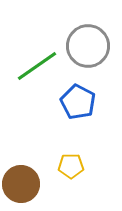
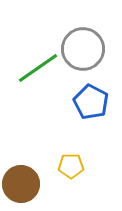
gray circle: moved 5 px left, 3 px down
green line: moved 1 px right, 2 px down
blue pentagon: moved 13 px right
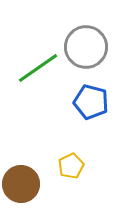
gray circle: moved 3 px right, 2 px up
blue pentagon: rotated 12 degrees counterclockwise
yellow pentagon: rotated 25 degrees counterclockwise
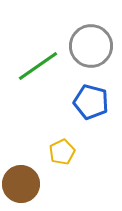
gray circle: moved 5 px right, 1 px up
green line: moved 2 px up
yellow pentagon: moved 9 px left, 14 px up
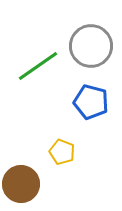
yellow pentagon: rotated 25 degrees counterclockwise
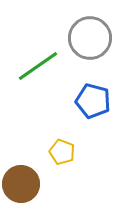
gray circle: moved 1 px left, 8 px up
blue pentagon: moved 2 px right, 1 px up
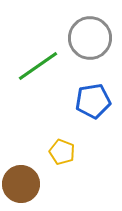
blue pentagon: rotated 24 degrees counterclockwise
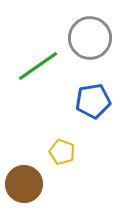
brown circle: moved 3 px right
